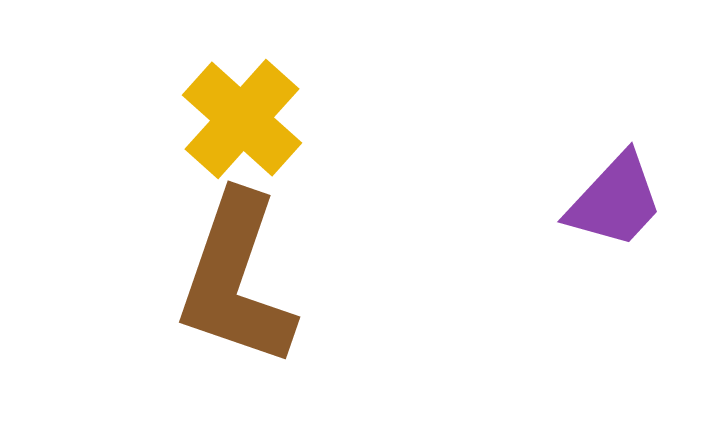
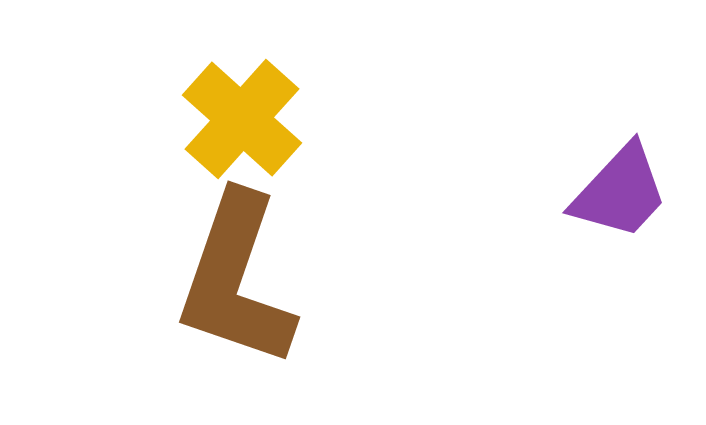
purple trapezoid: moved 5 px right, 9 px up
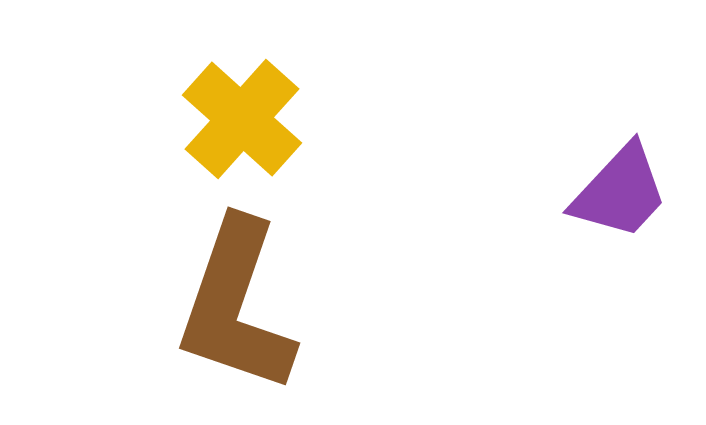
brown L-shape: moved 26 px down
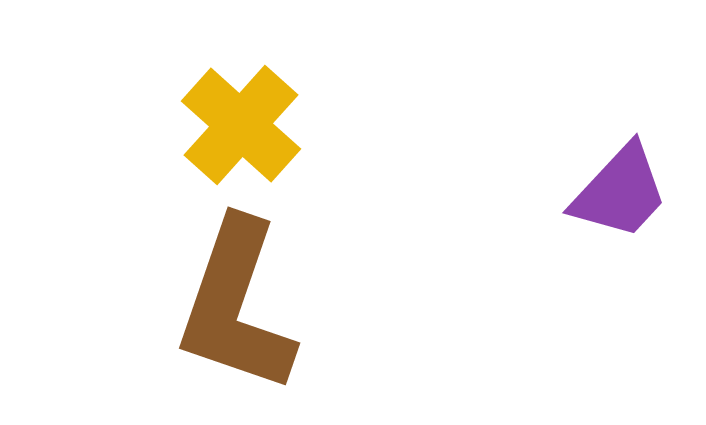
yellow cross: moved 1 px left, 6 px down
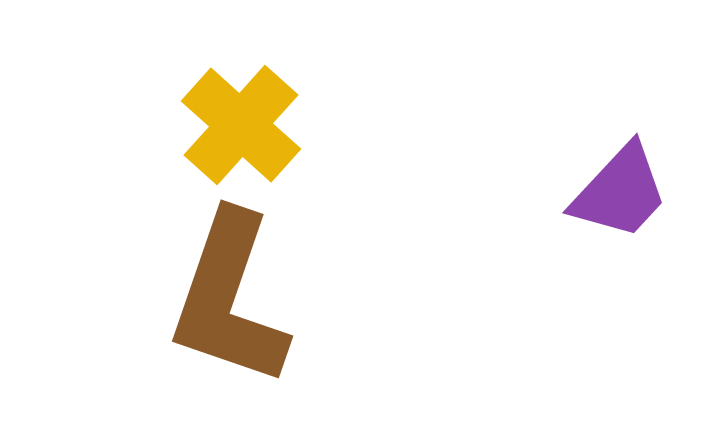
brown L-shape: moved 7 px left, 7 px up
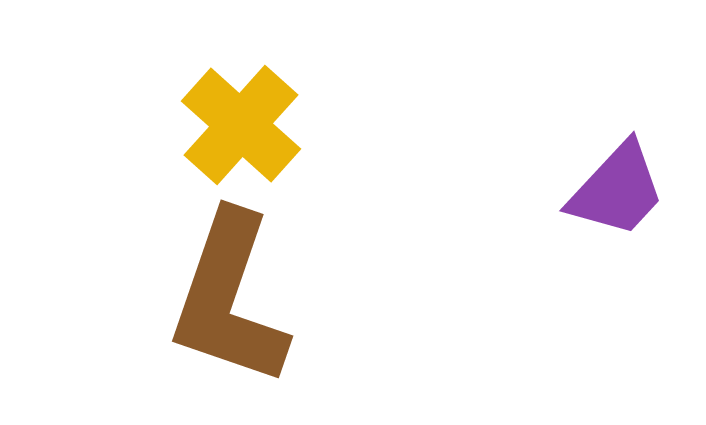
purple trapezoid: moved 3 px left, 2 px up
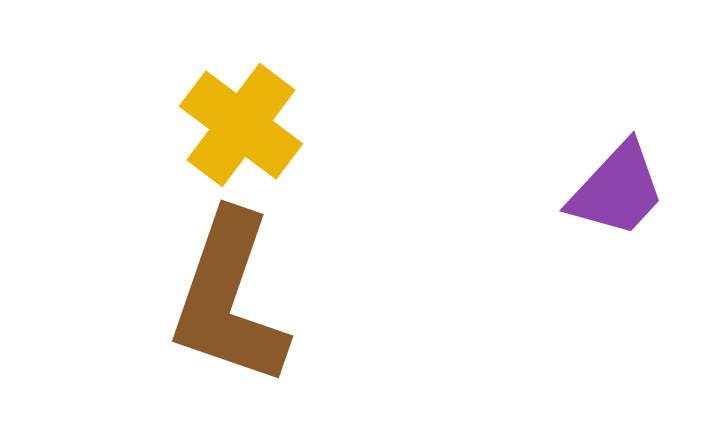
yellow cross: rotated 5 degrees counterclockwise
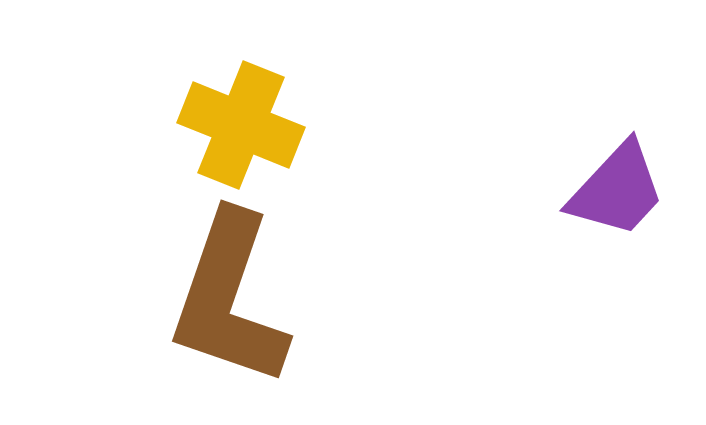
yellow cross: rotated 15 degrees counterclockwise
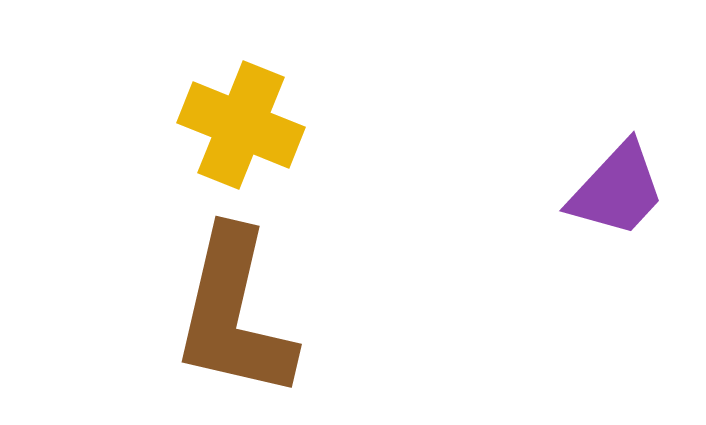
brown L-shape: moved 5 px right, 15 px down; rotated 6 degrees counterclockwise
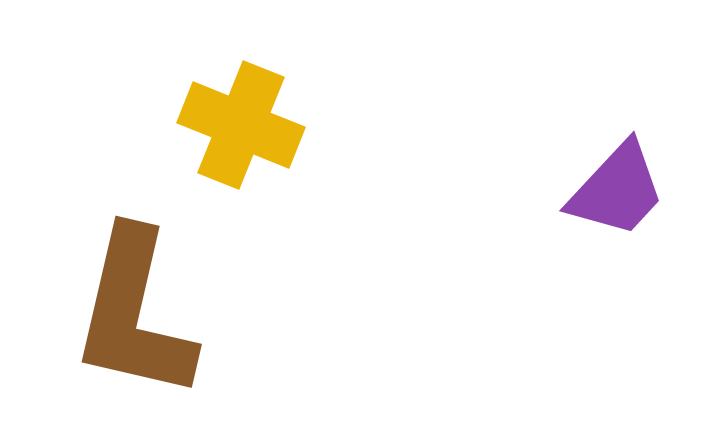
brown L-shape: moved 100 px left
